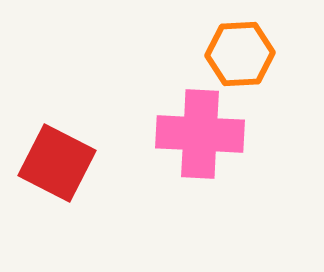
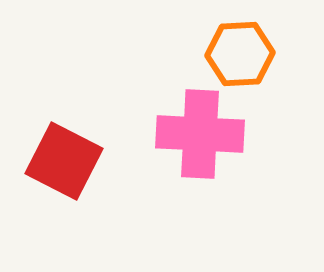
red square: moved 7 px right, 2 px up
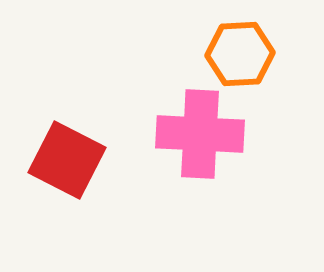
red square: moved 3 px right, 1 px up
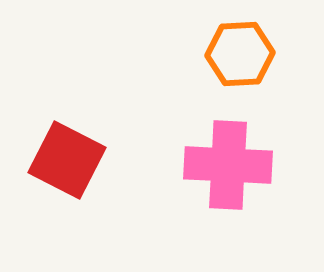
pink cross: moved 28 px right, 31 px down
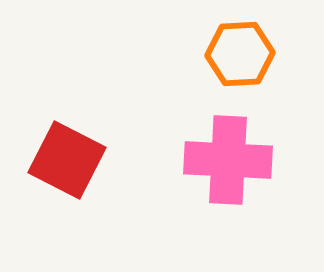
pink cross: moved 5 px up
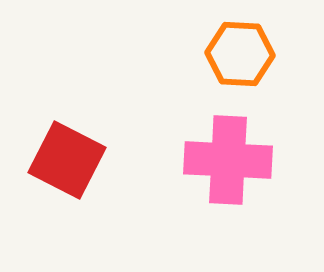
orange hexagon: rotated 6 degrees clockwise
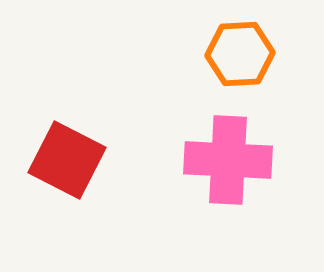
orange hexagon: rotated 6 degrees counterclockwise
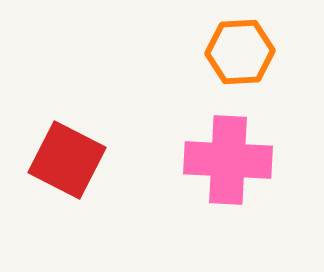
orange hexagon: moved 2 px up
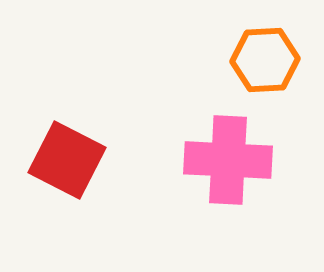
orange hexagon: moved 25 px right, 8 px down
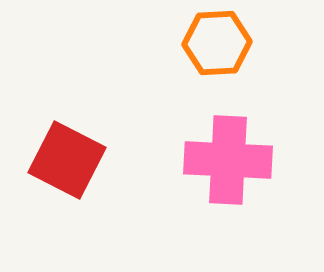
orange hexagon: moved 48 px left, 17 px up
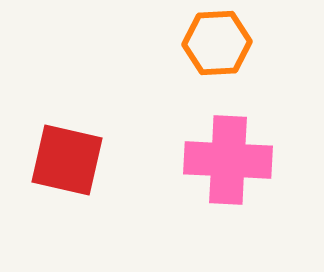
red square: rotated 14 degrees counterclockwise
